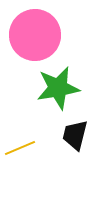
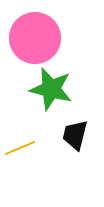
pink circle: moved 3 px down
green star: moved 7 px left, 1 px down; rotated 24 degrees clockwise
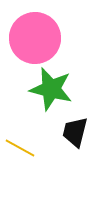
black trapezoid: moved 3 px up
yellow line: rotated 52 degrees clockwise
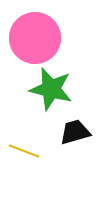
black trapezoid: rotated 60 degrees clockwise
yellow line: moved 4 px right, 3 px down; rotated 8 degrees counterclockwise
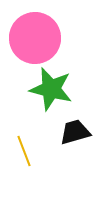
yellow line: rotated 48 degrees clockwise
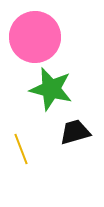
pink circle: moved 1 px up
yellow line: moved 3 px left, 2 px up
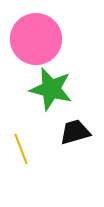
pink circle: moved 1 px right, 2 px down
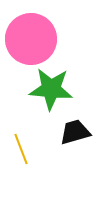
pink circle: moved 5 px left
green star: rotated 9 degrees counterclockwise
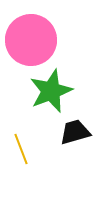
pink circle: moved 1 px down
green star: moved 2 px down; rotated 27 degrees counterclockwise
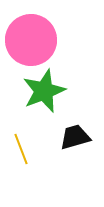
green star: moved 7 px left
black trapezoid: moved 5 px down
